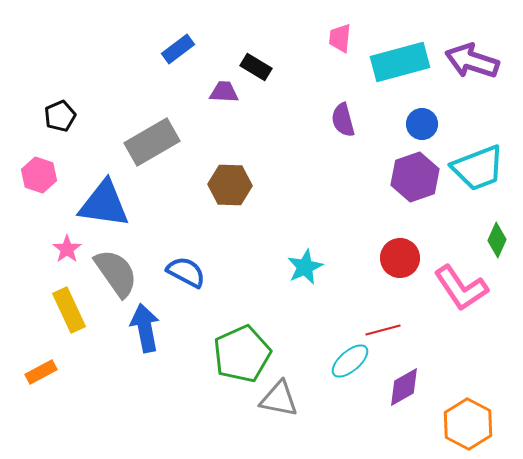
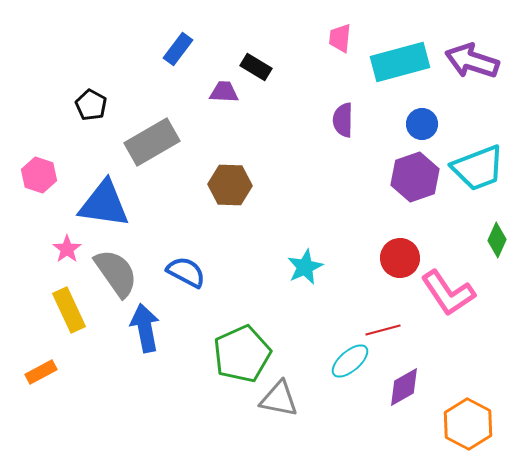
blue rectangle: rotated 16 degrees counterclockwise
black pentagon: moved 31 px right, 11 px up; rotated 20 degrees counterclockwise
purple semicircle: rotated 16 degrees clockwise
pink L-shape: moved 13 px left, 5 px down
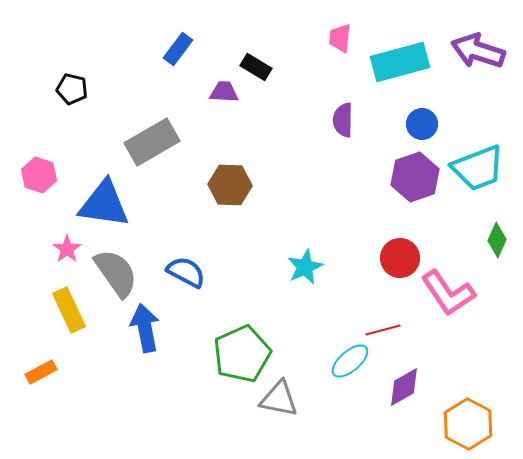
purple arrow: moved 6 px right, 10 px up
black pentagon: moved 19 px left, 16 px up; rotated 16 degrees counterclockwise
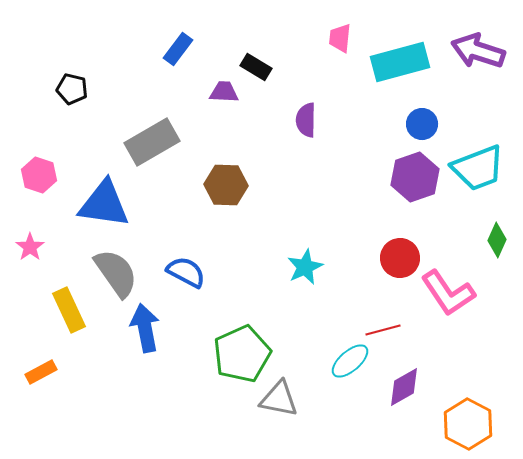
purple semicircle: moved 37 px left
brown hexagon: moved 4 px left
pink star: moved 37 px left, 2 px up
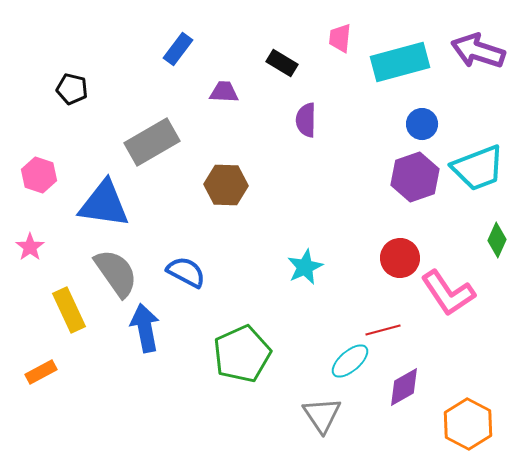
black rectangle: moved 26 px right, 4 px up
gray triangle: moved 43 px right, 16 px down; rotated 45 degrees clockwise
